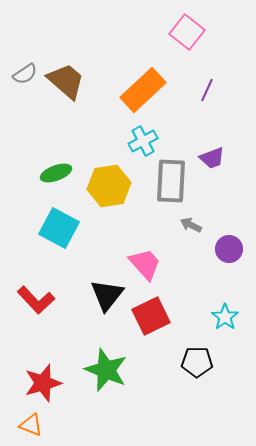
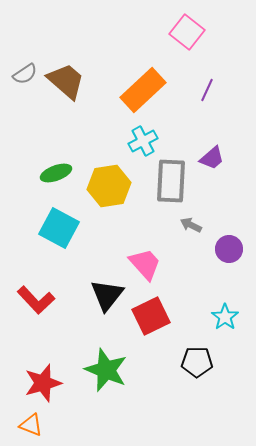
purple trapezoid: rotated 20 degrees counterclockwise
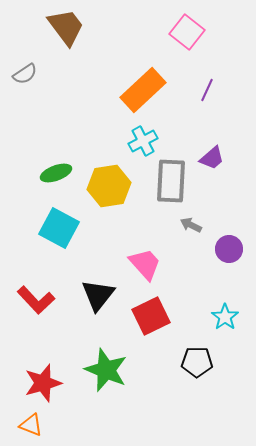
brown trapezoid: moved 54 px up; rotated 12 degrees clockwise
black triangle: moved 9 px left
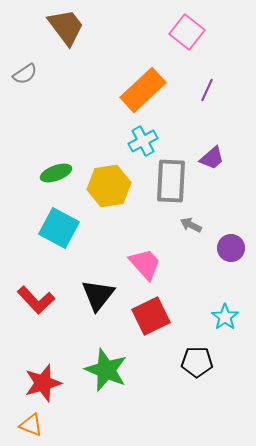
purple circle: moved 2 px right, 1 px up
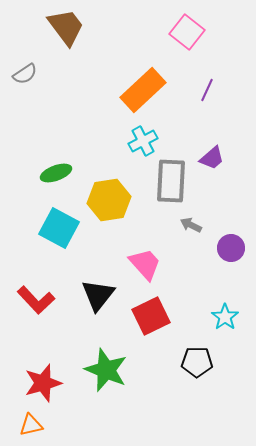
yellow hexagon: moved 14 px down
orange triangle: rotated 35 degrees counterclockwise
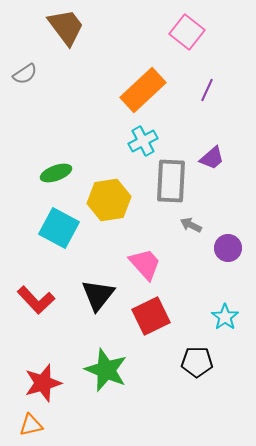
purple circle: moved 3 px left
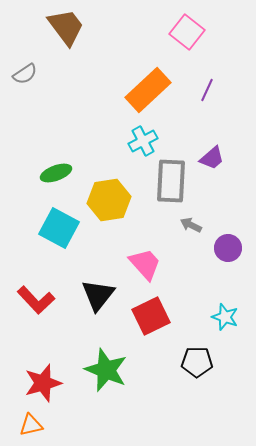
orange rectangle: moved 5 px right
cyan star: rotated 16 degrees counterclockwise
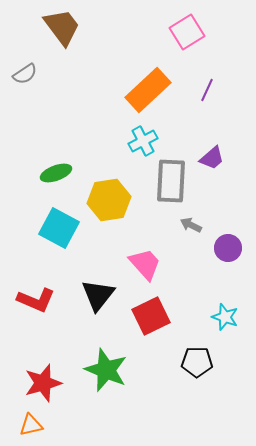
brown trapezoid: moved 4 px left
pink square: rotated 20 degrees clockwise
red L-shape: rotated 24 degrees counterclockwise
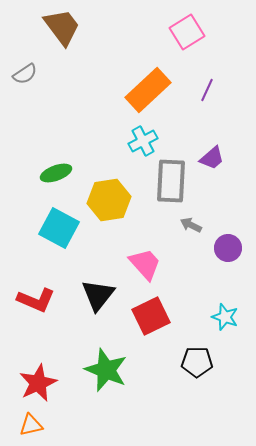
red star: moved 5 px left; rotated 9 degrees counterclockwise
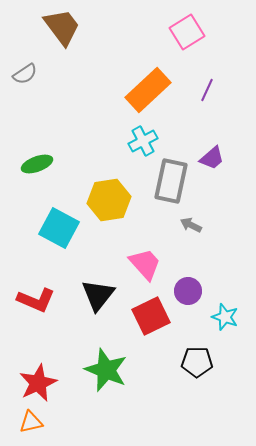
green ellipse: moved 19 px left, 9 px up
gray rectangle: rotated 9 degrees clockwise
purple circle: moved 40 px left, 43 px down
orange triangle: moved 3 px up
